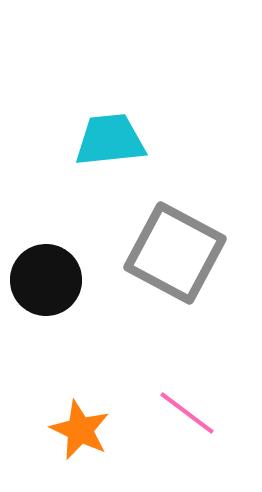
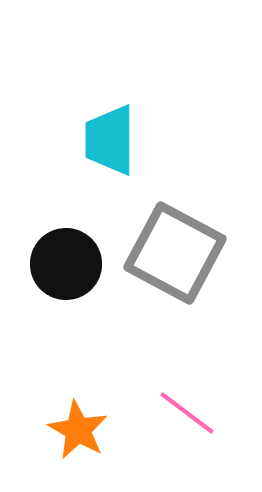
cyan trapezoid: rotated 84 degrees counterclockwise
black circle: moved 20 px right, 16 px up
orange star: moved 2 px left; rotated 4 degrees clockwise
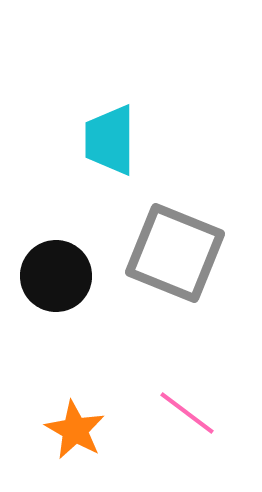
gray square: rotated 6 degrees counterclockwise
black circle: moved 10 px left, 12 px down
orange star: moved 3 px left
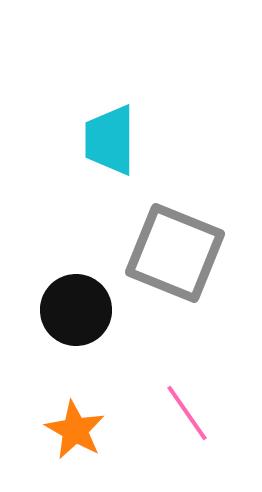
black circle: moved 20 px right, 34 px down
pink line: rotated 18 degrees clockwise
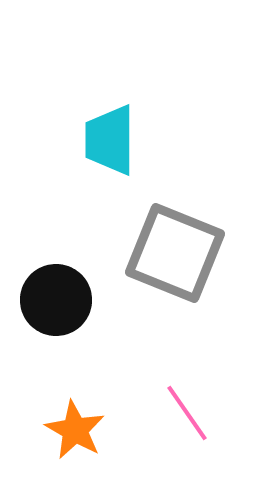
black circle: moved 20 px left, 10 px up
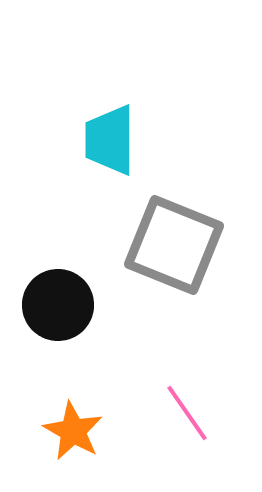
gray square: moved 1 px left, 8 px up
black circle: moved 2 px right, 5 px down
orange star: moved 2 px left, 1 px down
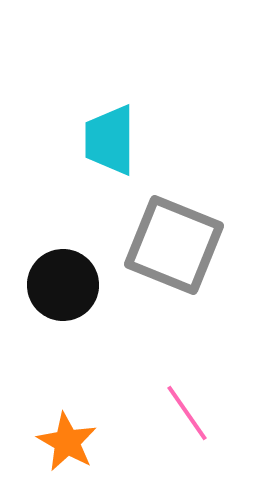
black circle: moved 5 px right, 20 px up
orange star: moved 6 px left, 11 px down
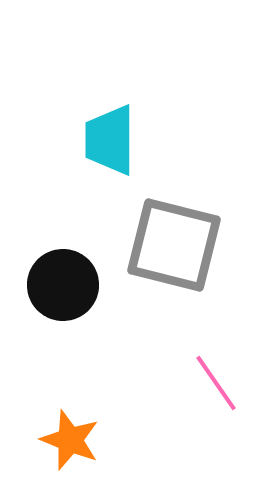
gray square: rotated 8 degrees counterclockwise
pink line: moved 29 px right, 30 px up
orange star: moved 3 px right, 2 px up; rotated 8 degrees counterclockwise
